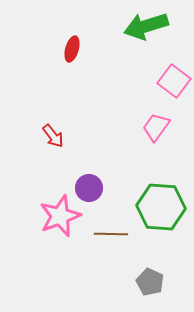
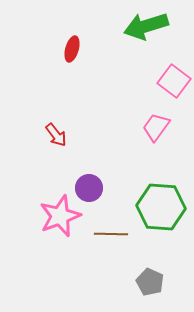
red arrow: moved 3 px right, 1 px up
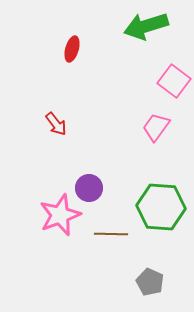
red arrow: moved 11 px up
pink star: moved 1 px up
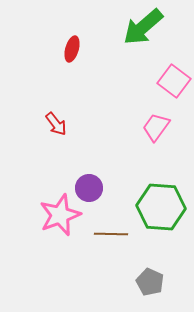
green arrow: moved 3 px left, 1 px down; rotated 24 degrees counterclockwise
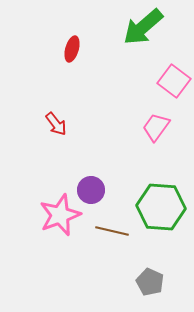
purple circle: moved 2 px right, 2 px down
brown line: moved 1 px right, 3 px up; rotated 12 degrees clockwise
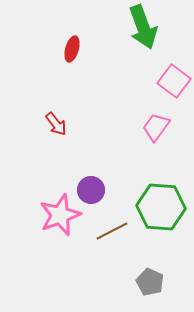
green arrow: rotated 69 degrees counterclockwise
brown line: rotated 40 degrees counterclockwise
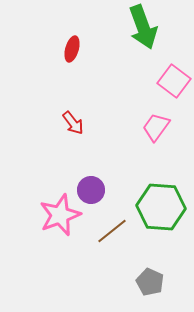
red arrow: moved 17 px right, 1 px up
brown line: rotated 12 degrees counterclockwise
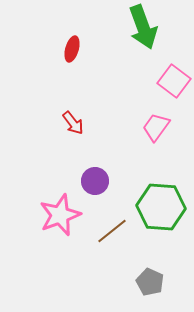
purple circle: moved 4 px right, 9 px up
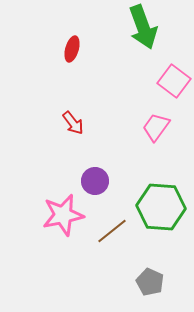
pink star: moved 3 px right; rotated 9 degrees clockwise
